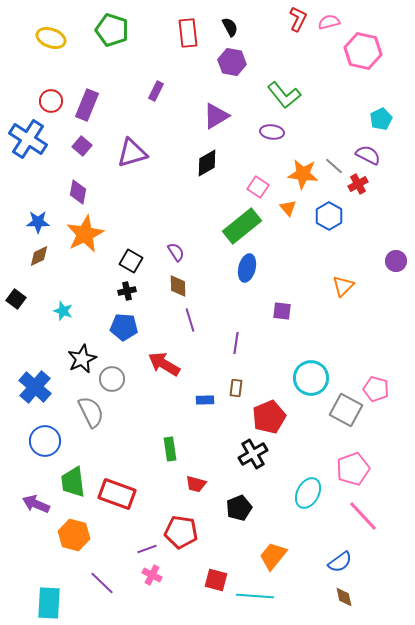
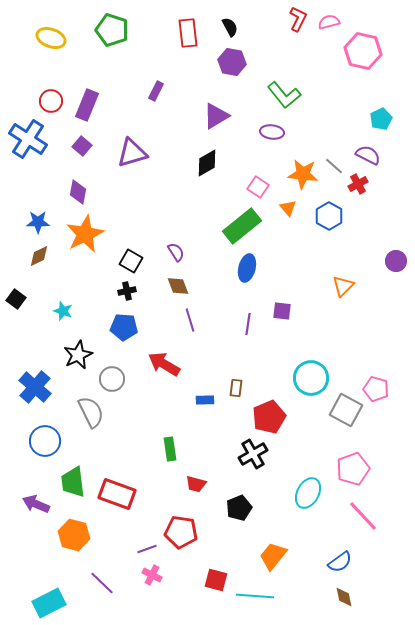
brown diamond at (178, 286): rotated 20 degrees counterclockwise
purple line at (236, 343): moved 12 px right, 19 px up
black star at (82, 359): moved 4 px left, 4 px up
cyan rectangle at (49, 603): rotated 60 degrees clockwise
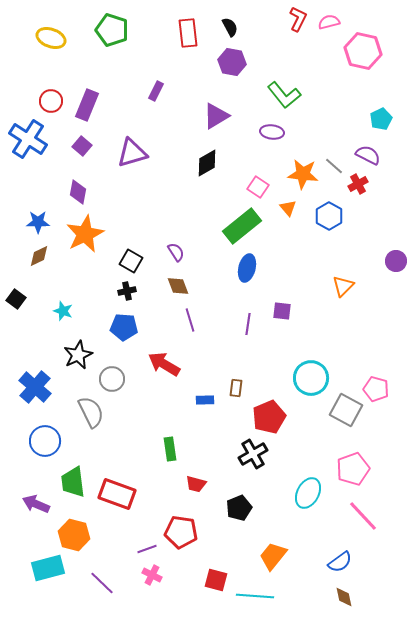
cyan rectangle at (49, 603): moved 1 px left, 35 px up; rotated 12 degrees clockwise
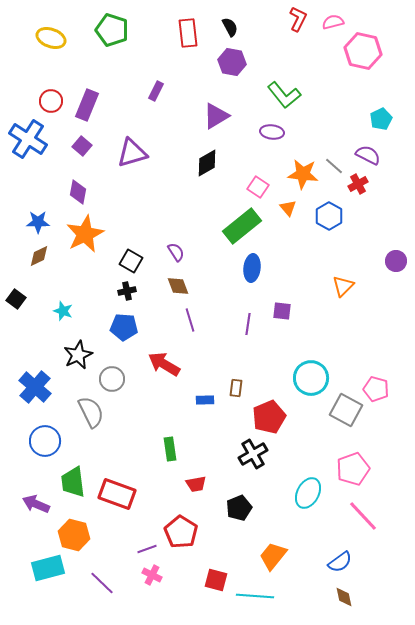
pink semicircle at (329, 22): moved 4 px right
blue ellipse at (247, 268): moved 5 px right; rotated 8 degrees counterclockwise
red trapezoid at (196, 484): rotated 25 degrees counterclockwise
red pentagon at (181, 532): rotated 24 degrees clockwise
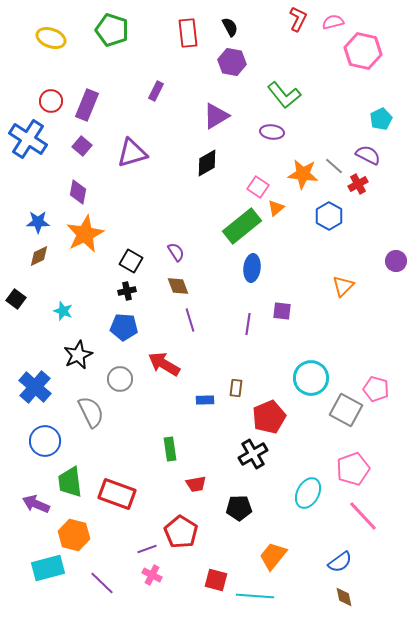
orange triangle at (288, 208): moved 12 px left; rotated 30 degrees clockwise
gray circle at (112, 379): moved 8 px right
green trapezoid at (73, 482): moved 3 px left
black pentagon at (239, 508): rotated 20 degrees clockwise
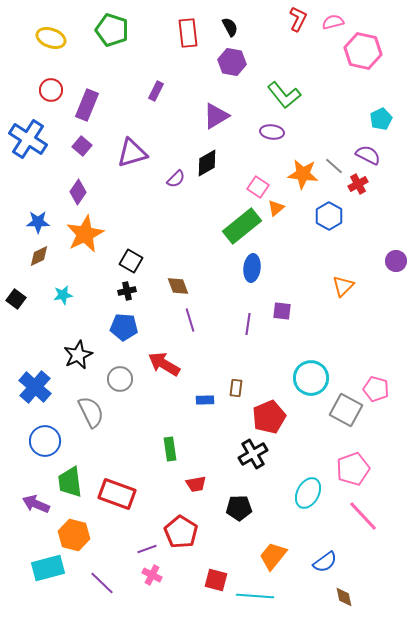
red circle at (51, 101): moved 11 px up
purple diamond at (78, 192): rotated 25 degrees clockwise
purple semicircle at (176, 252): moved 73 px up; rotated 78 degrees clockwise
cyan star at (63, 311): moved 16 px up; rotated 30 degrees counterclockwise
blue semicircle at (340, 562): moved 15 px left
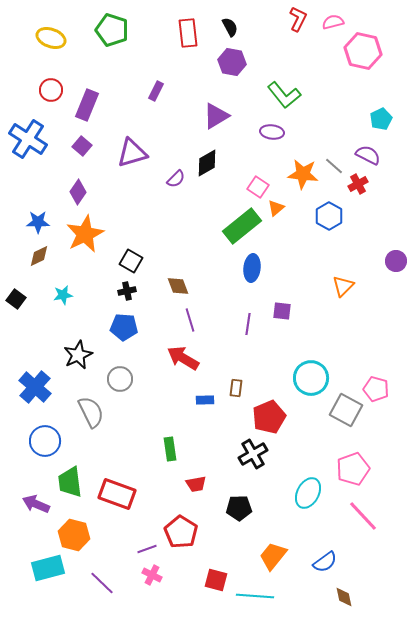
red arrow at (164, 364): moved 19 px right, 6 px up
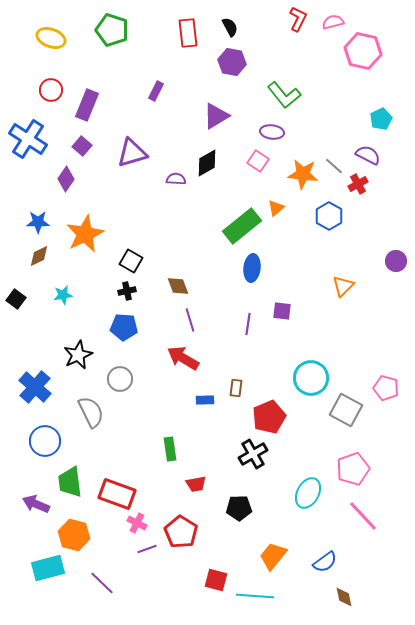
purple semicircle at (176, 179): rotated 132 degrees counterclockwise
pink square at (258, 187): moved 26 px up
purple diamond at (78, 192): moved 12 px left, 13 px up
pink pentagon at (376, 389): moved 10 px right, 1 px up
pink cross at (152, 575): moved 15 px left, 52 px up
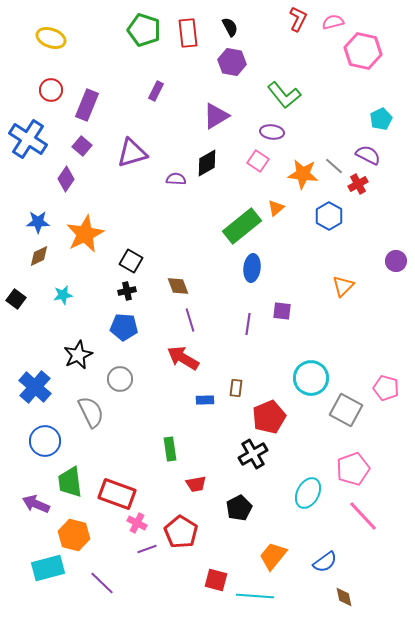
green pentagon at (112, 30): moved 32 px right
black pentagon at (239, 508): rotated 25 degrees counterclockwise
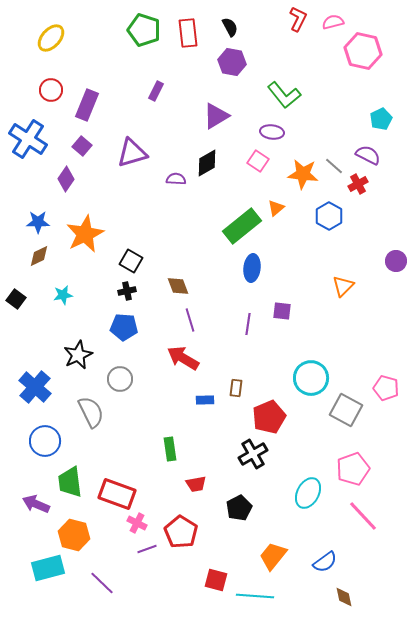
yellow ellipse at (51, 38): rotated 68 degrees counterclockwise
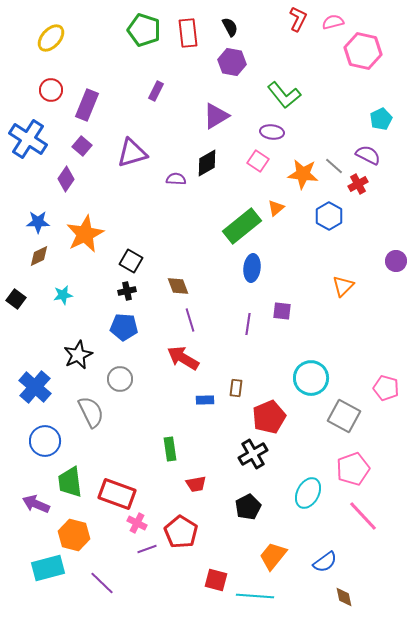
gray square at (346, 410): moved 2 px left, 6 px down
black pentagon at (239, 508): moved 9 px right, 1 px up
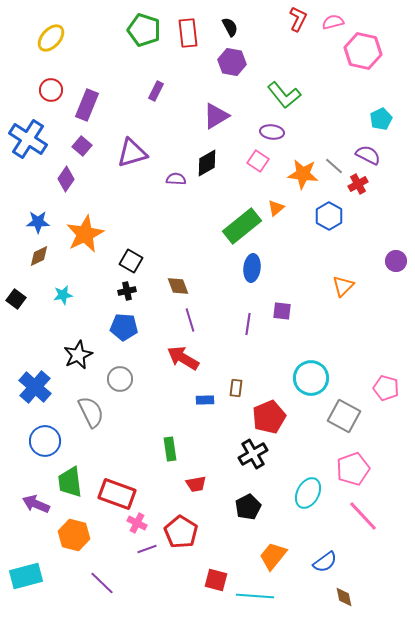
cyan rectangle at (48, 568): moved 22 px left, 8 px down
